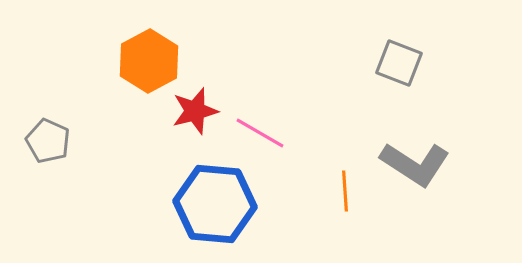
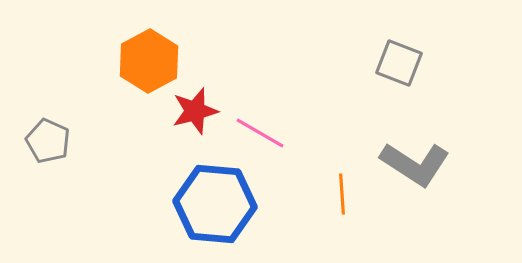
orange line: moved 3 px left, 3 px down
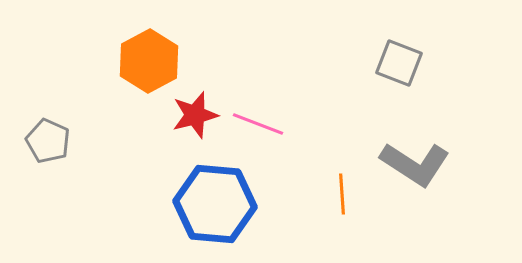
red star: moved 4 px down
pink line: moved 2 px left, 9 px up; rotated 9 degrees counterclockwise
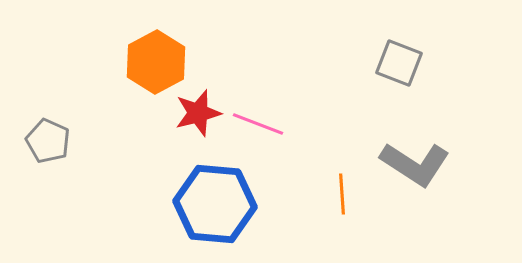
orange hexagon: moved 7 px right, 1 px down
red star: moved 3 px right, 2 px up
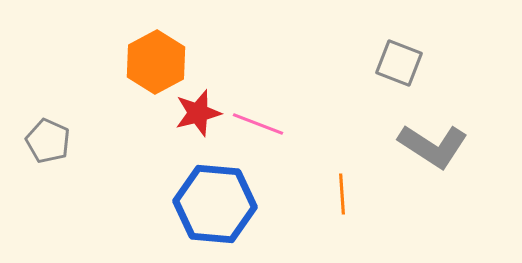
gray L-shape: moved 18 px right, 18 px up
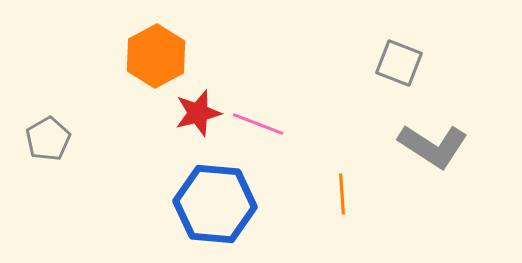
orange hexagon: moved 6 px up
gray pentagon: moved 2 px up; rotated 18 degrees clockwise
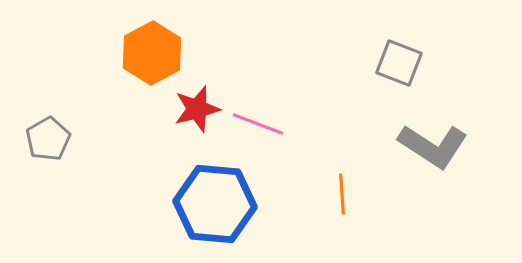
orange hexagon: moved 4 px left, 3 px up
red star: moved 1 px left, 4 px up
